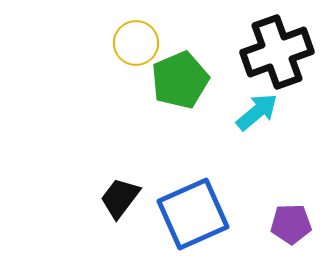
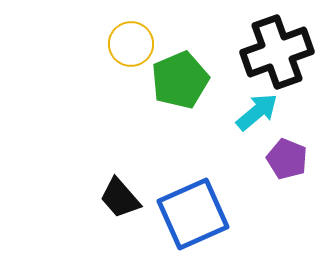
yellow circle: moved 5 px left, 1 px down
black trapezoid: rotated 78 degrees counterclockwise
purple pentagon: moved 4 px left, 65 px up; rotated 24 degrees clockwise
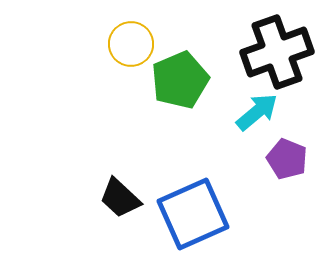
black trapezoid: rotated 6 degrees counterclockwise
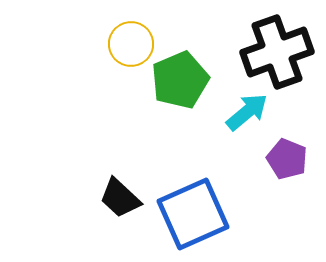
cyan arrow: moved 10 px left
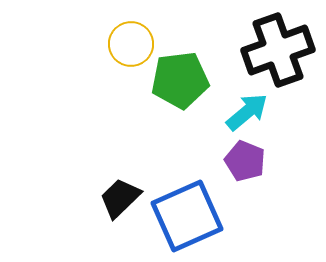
black cross: moved 1 px right, 2 px up
green pentagon: rotated 16 degrees clockwise
purple pentagon: moved 42 px left, 2 px down
black trapezoid: rotated 93 degrees clockwise
blue square: moved 6 px left, 2 px down
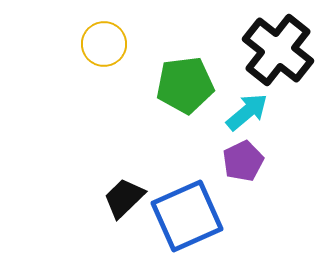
yellow circle: moved 27 px left
black cross: rotated 32 degrees counterclockwise
green pentagon: moved 5 px right, 5 px down
purple pentagon: moved 2 px left; rotated 24 degrees clockwise
black trapezoid: moved 4 px right
